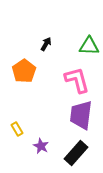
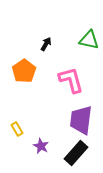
green triangle: moved 6 px up; rotated 10 degrees clockwise
pink L-shape: moved 6 px left
purple trapezoid: moved 5 px down
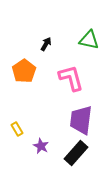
pink L-shape: moved 2 px up
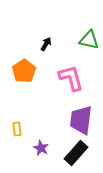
yellow rectangle: rotated 24 degrees clockwise
purple star: moved 2 px down
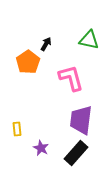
orange pentagon: moved 4 px right, 9 px up
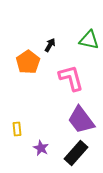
black arrow: moved 4 px right, 1 px down
purple trapezoid: rotated 44 degrees counterclockwise
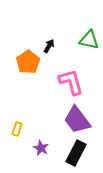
black arrow: moved 1 px left, 1 px down
pink L-shape: moved 4 px down
purple trapezoid: moved 4 px left
yellow rectangle: rotated 24 degrees clockwise
black rectangle: rotated 15 degrees counterclockwise
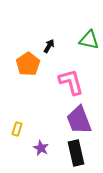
orange pentagon: moved 2 px down
purple trapezoid: moved 2 px right; rotated 16 degrees clockwise
black rectangle: rotated 40 degrees counterclockwise
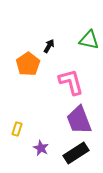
black rectangle: rotated 70 degrees clockwise
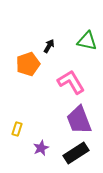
green triangle: moved 2 px left, 1 px down
orange pentagon: rotated 15 degrees clockwise
pink L-shape: rotated 16 degrees counterclockwise
purple star: rotated 21 degrees clockwise
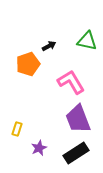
black arrow: rotated 32 degrees clockwise
purple trapezoid: moved 1 px left, 1 px up
purple star: moved 2 px left
